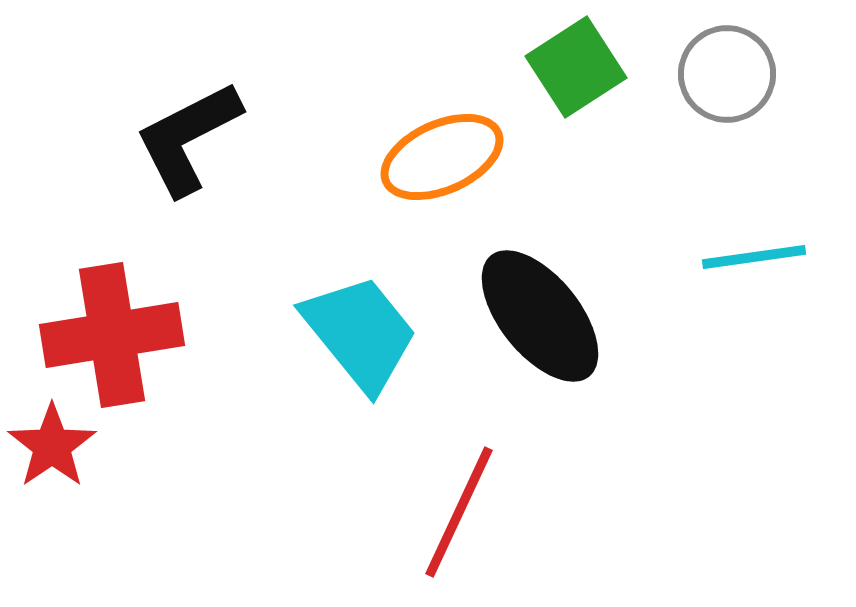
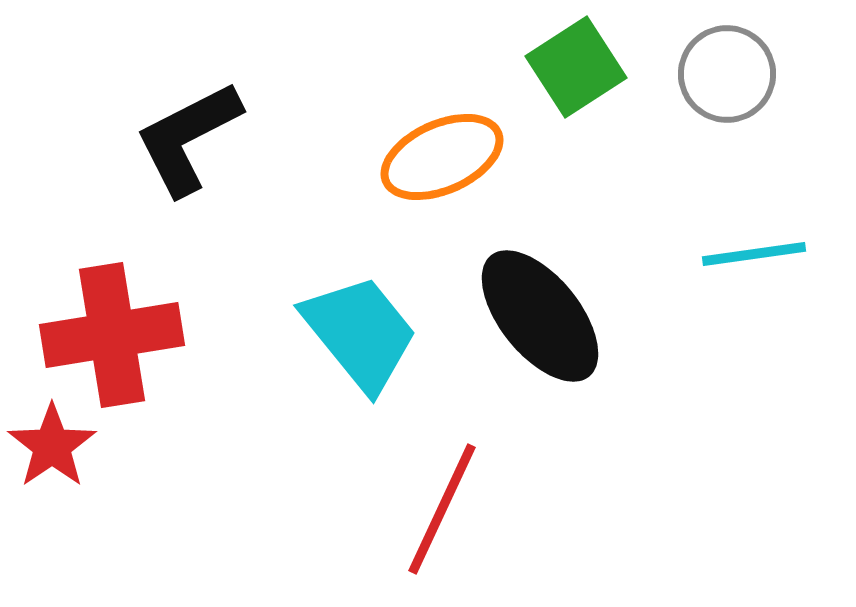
cyan line: moved 3 px up
red line: moved 17 px left, 3 px up
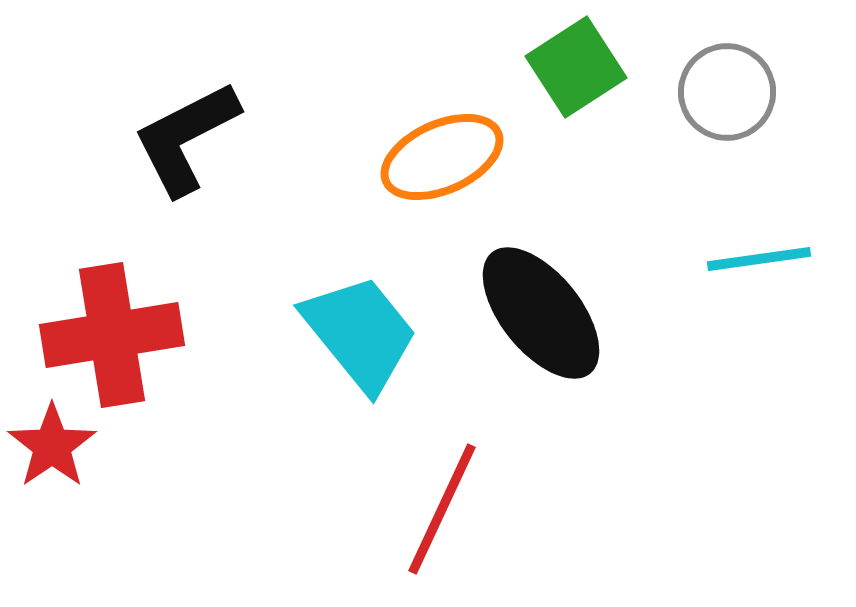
gray circle: moved 18 px down
black L-shape: moved 2 px left
cyan line: moved 5 px right, 5 px down
black ellipse: moved 1 px right, 3 px up
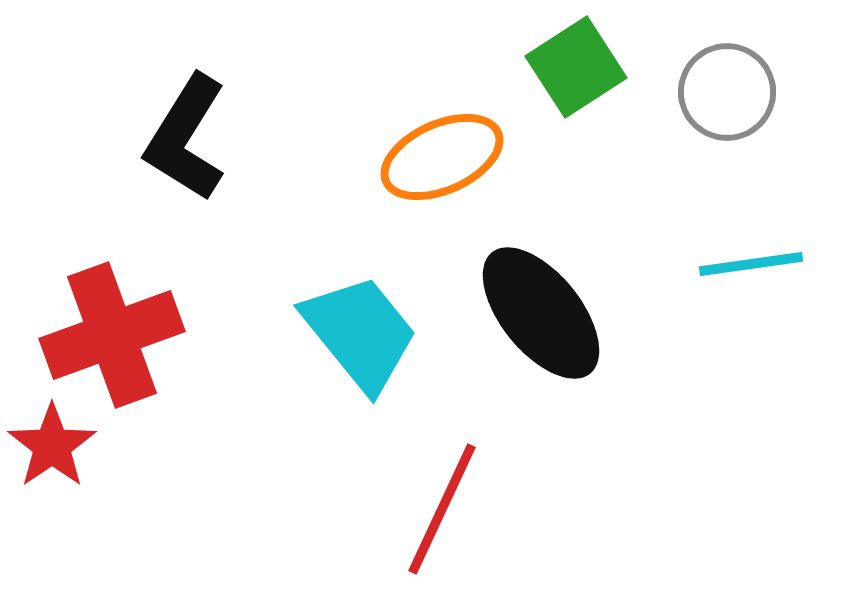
black L-shape: rotated 31 degrees counterclockwise
cyan line: moved 8 px left, 5 px down
red cross: rotated 11 degrees counterclockwise
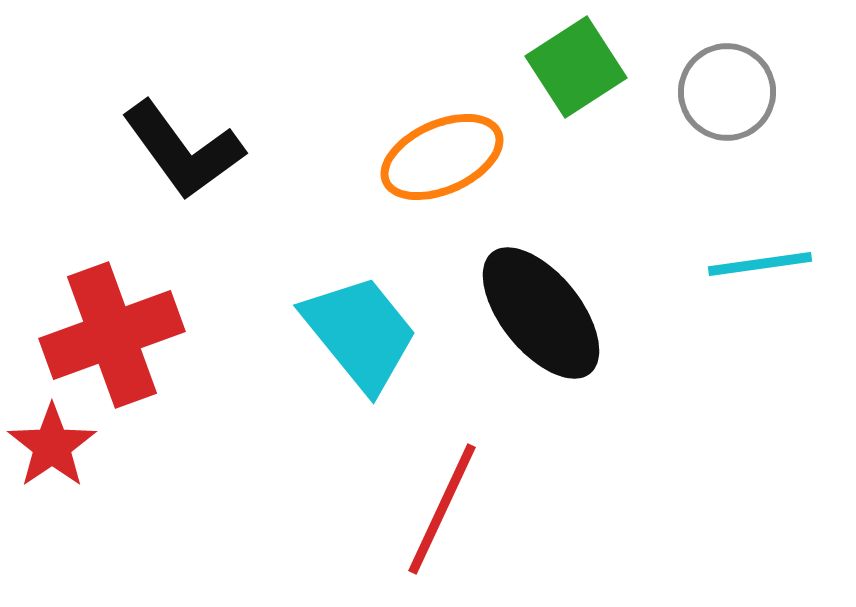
black L-shape: moved 3 px left, 12 px down; rotated 68 degrees counterclockwise
cyan line: moved 9 px right
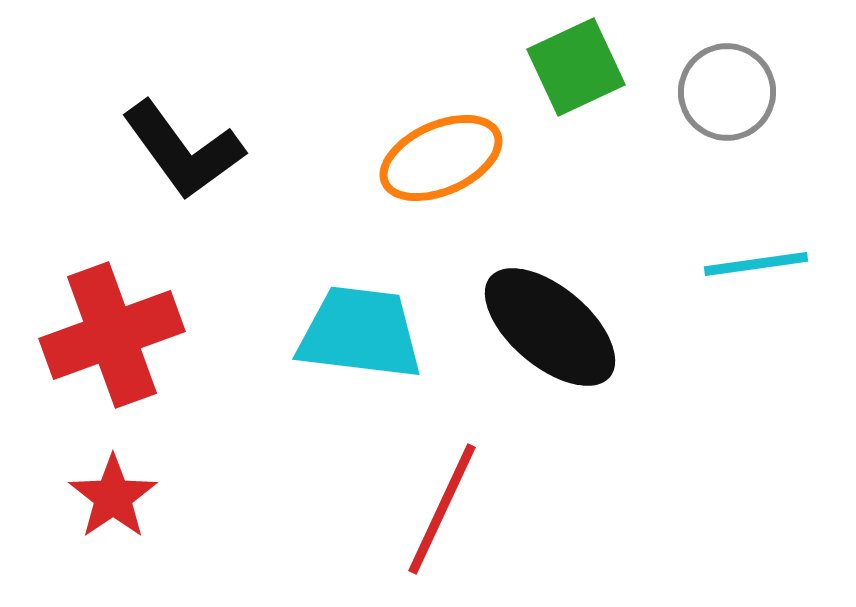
green square: rotated 8 degrees clockwise
orange ellipse: moved 1 px left, 1 px down
cyan line: moved 4 px left
black ellipse: moved 9 px right, 14 px down; rotated 11 degrees counterclockwise
cyan trapezoid: rotated 44 degrees counterclockwise
red star: moved 61 px right, 51 px down
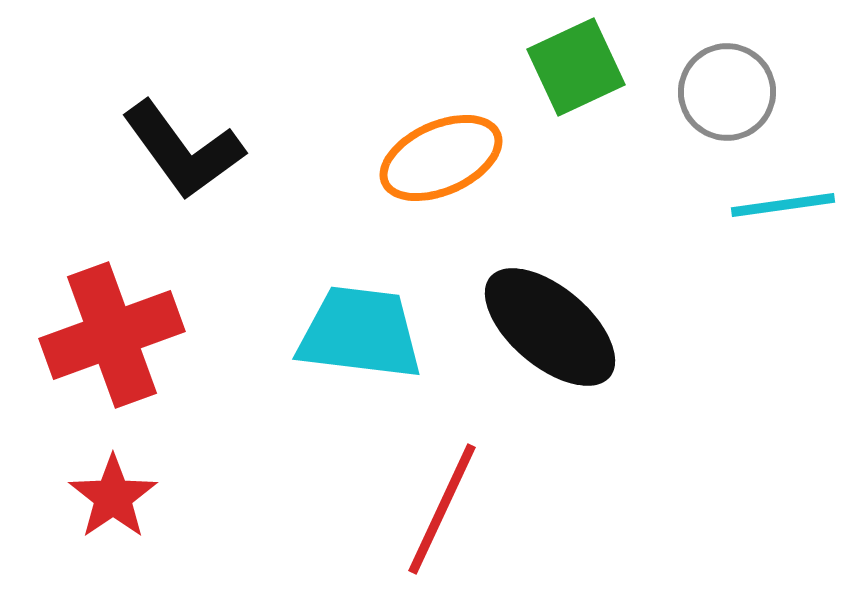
cyan line: moved 27 px right, 59 px up
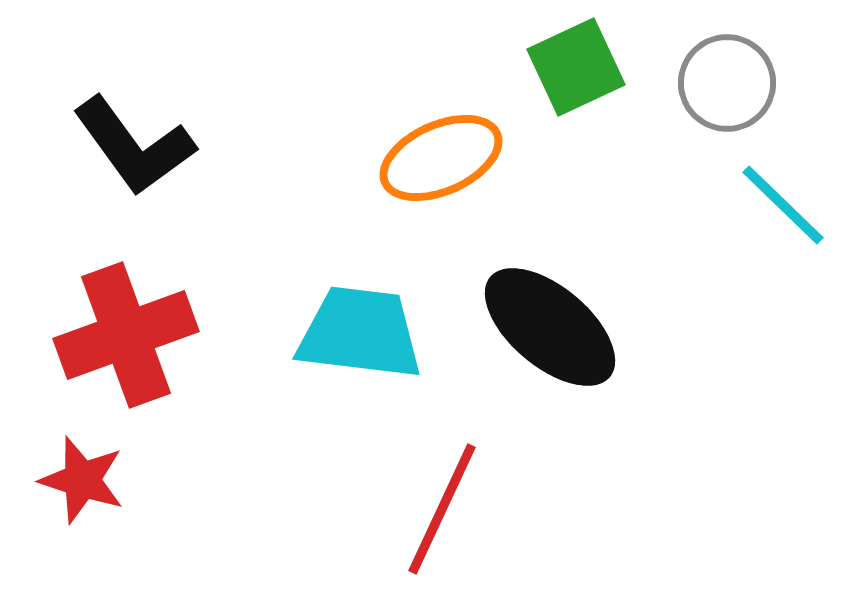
gray circle: moved 9 px up
black L-shape: moved 49 px left, 4 px up
cyan line: rotated 52 degrees clockwise
red cross: moved 14 px right
red star: moved 31 px left, 17 px up; rotated 20 degrees counterclockwise
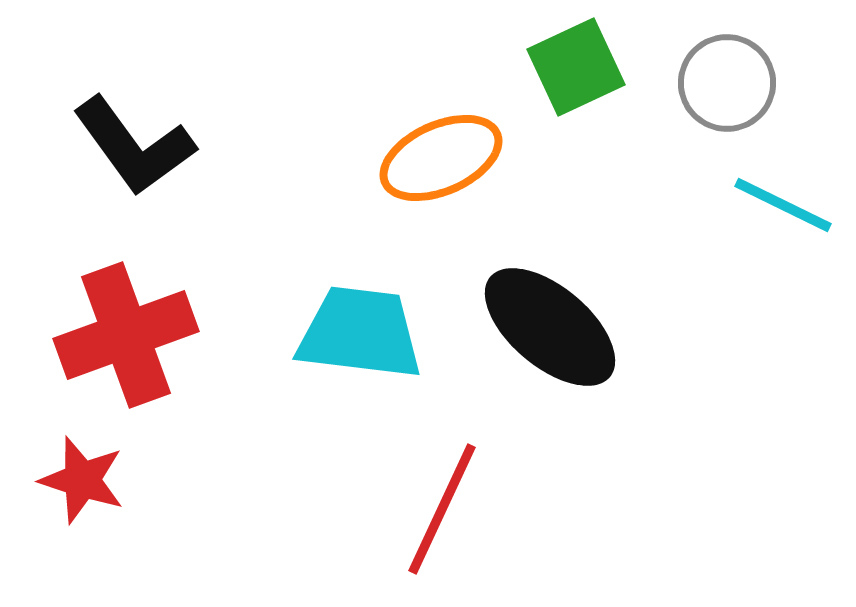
cyan line: rotated 18 degrees counterclockwise
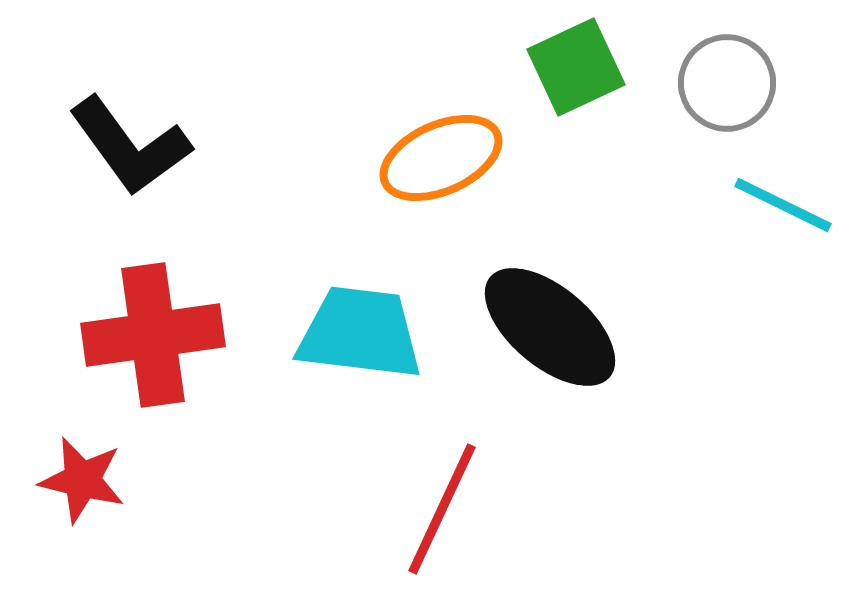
black L-shape: moved 4 px left
red cross: moved 27 px right; rotated 12 degrees clockwise
red star: rotated 4 degrees counterclockwise
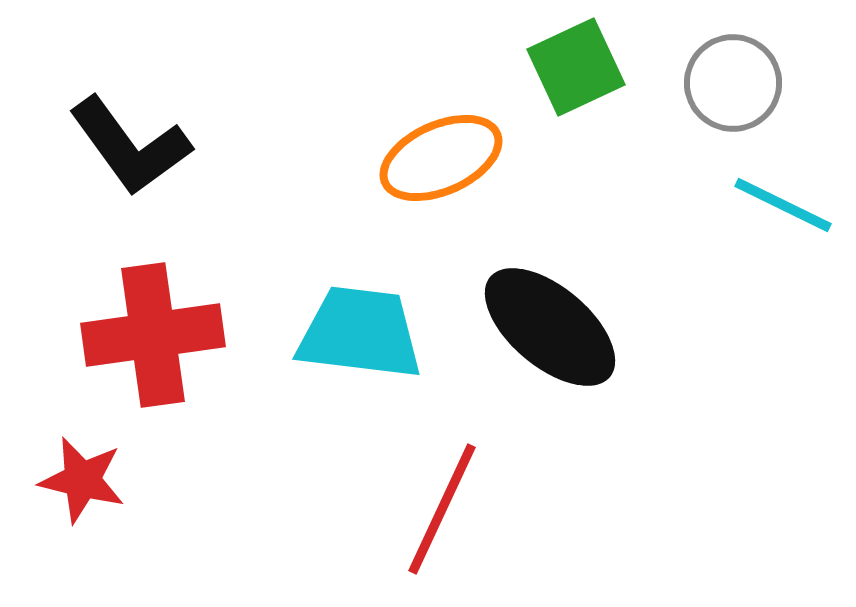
gray circle: moved 6 px right
